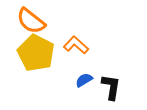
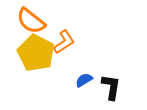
orange L-shape: moved 12 px left, 3 px up; rotated 105 degrees clockwise
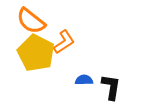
blue semicircle: rotated 30 degrees clockwise
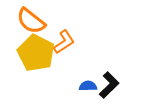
blue semicircle: moved 4 px right, 6 px down
black L-shape: moved 2 px left, 2 px up; rotated 36 degrees clockwise
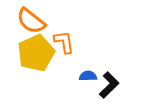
orange L-shape: rotated 65 degrees counterclockwise
yellow pentagon: rotated 21 degrees clockwise
blue semicircle: moved 10 px up
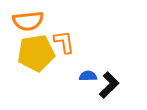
orange semicircle: moved 3 px left; rotated 44 degrees counterclockwise
yellow pentagon: rotated 15 degrees clockwise
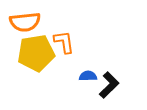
orange semicircle: moved 3 px left, 1 px down
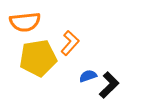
orange L-shape: moved 6 px right, 1 px down; rotated 50 degrees clockwise
yellow pentagon: moved 2 px right, 5 px down
blue semicircle: rotated 18 degrees counterclockwise
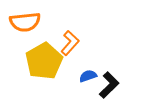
yellow pentagon: moved 6 px right, 3 px down; rotated 21 degrees counterclockwise
